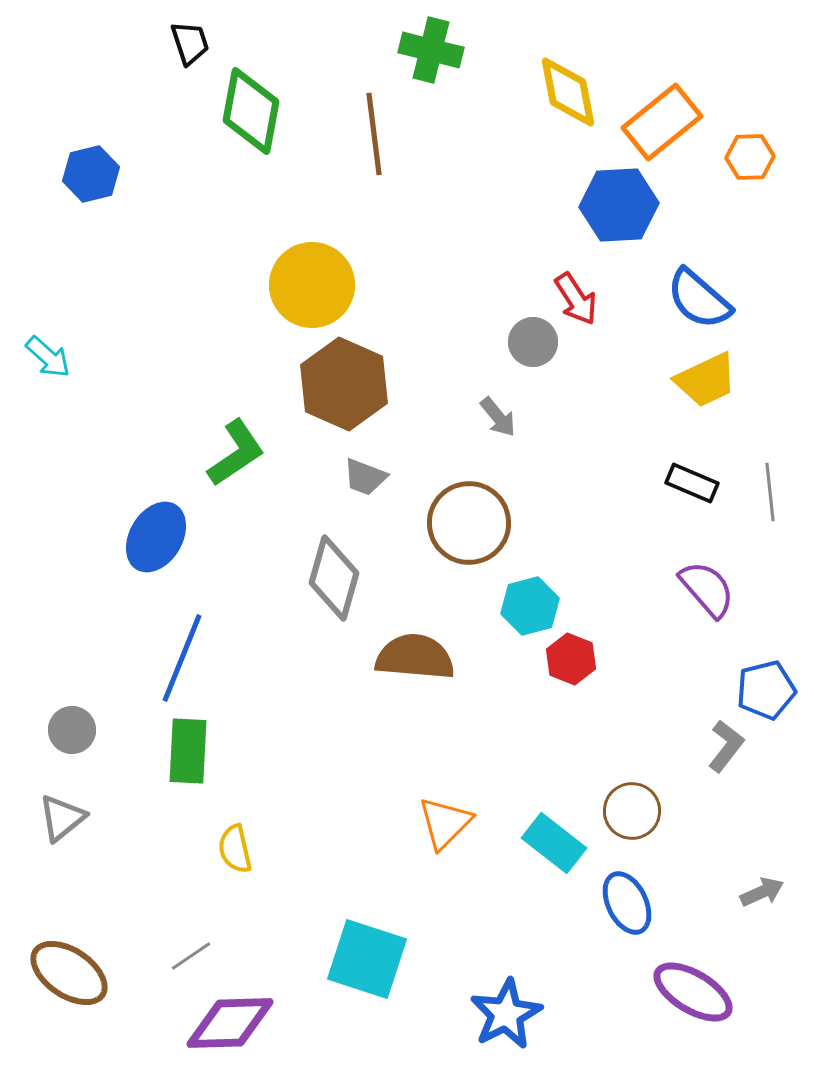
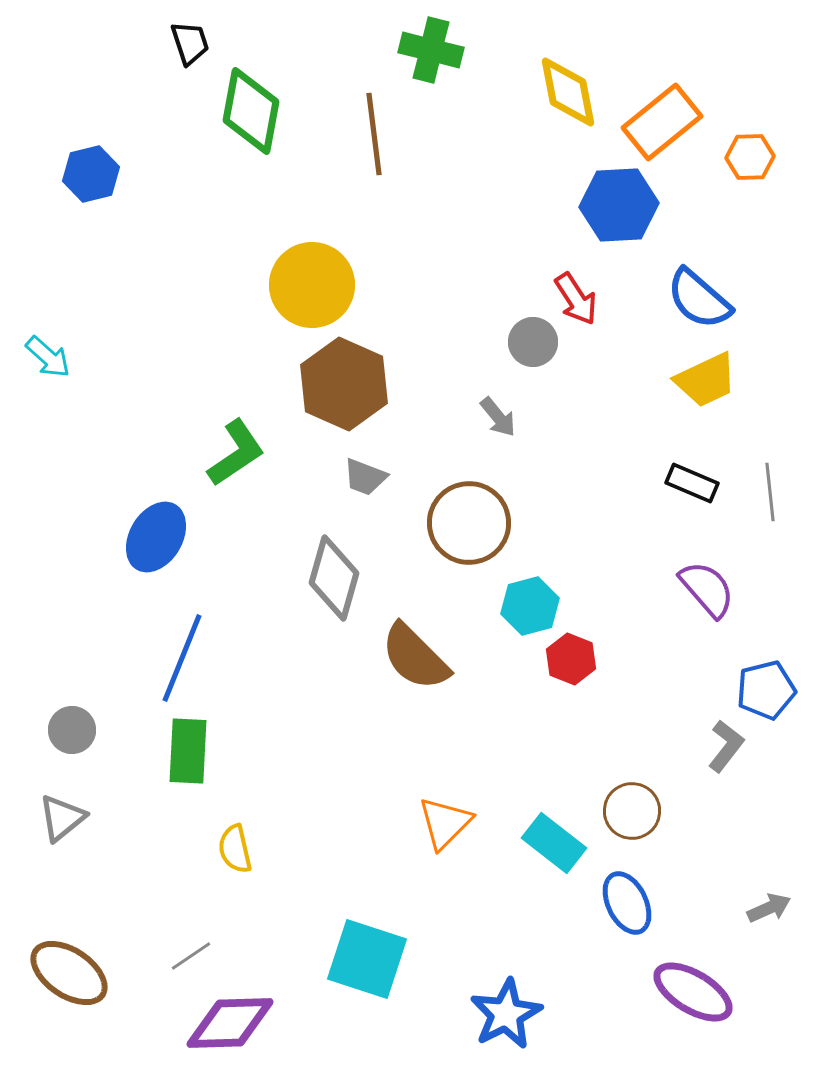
brown semicircle at (415, 657): rotated 140 degrees counterclockwise
gray arrow at (762, 892): moved 7 px right, 16 px down
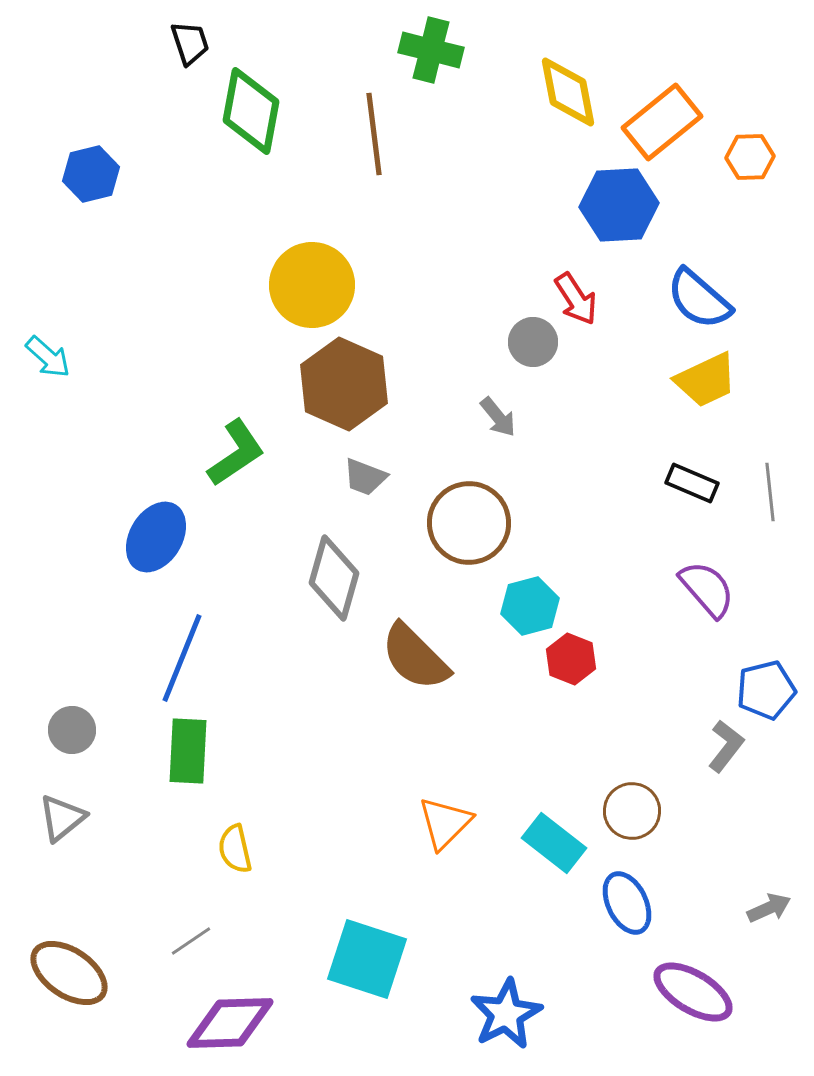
gray line at (191, 956): moved 15 px up
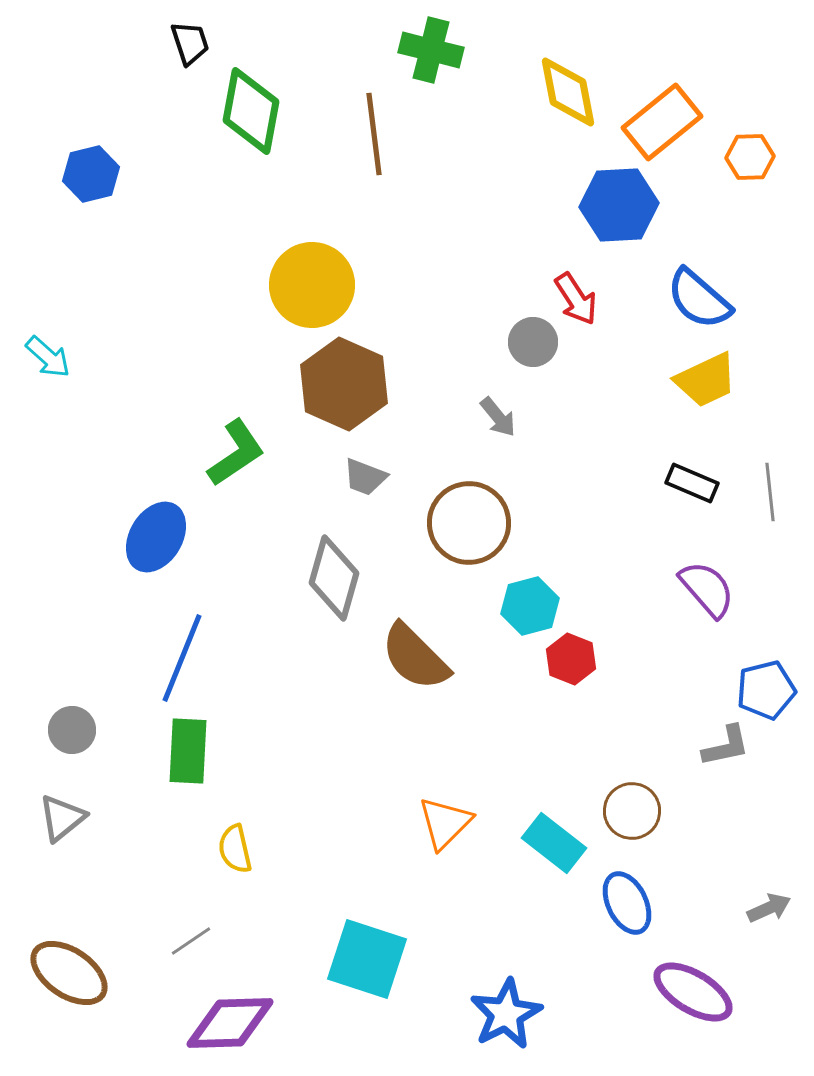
gray L-shape at (726, 746): rotated 40 degrees clockwise
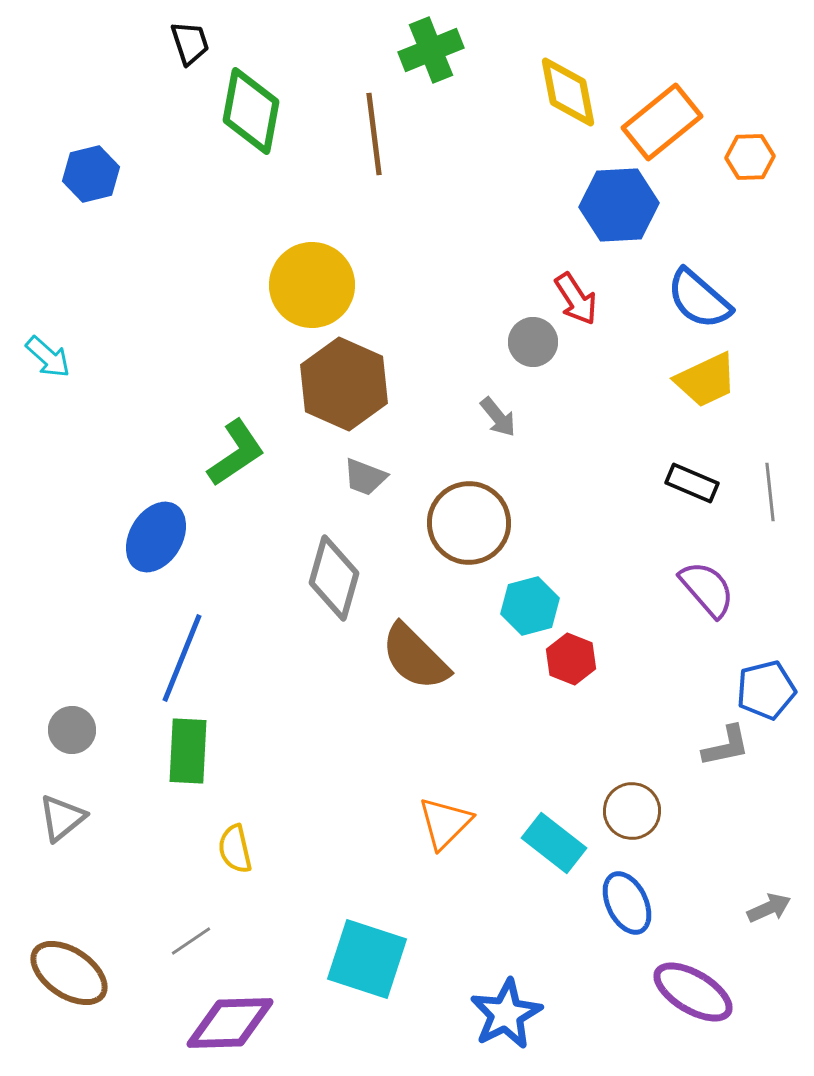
green cross at (431, 50): rotated 36 degrees counterclockwise
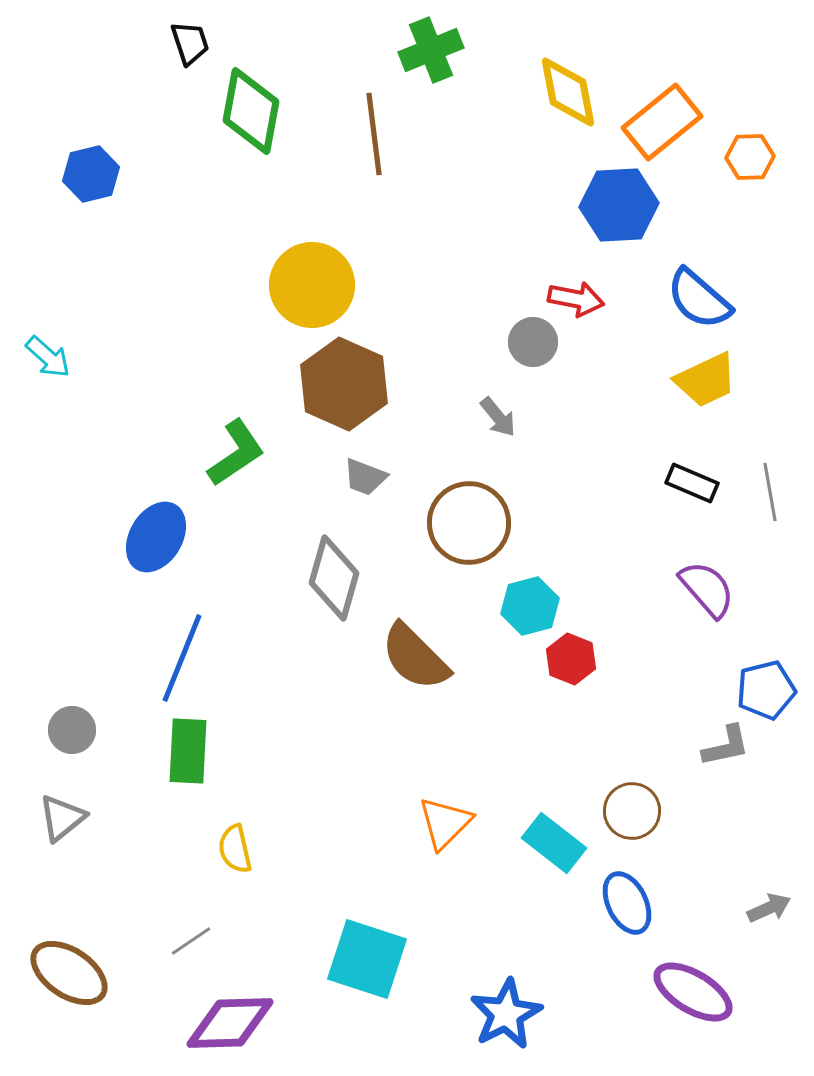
red arrow at (576, 299): rotated 46 degrees counterclockwise
gray line at (770, 492): rotated 4 degrees counterclockwise
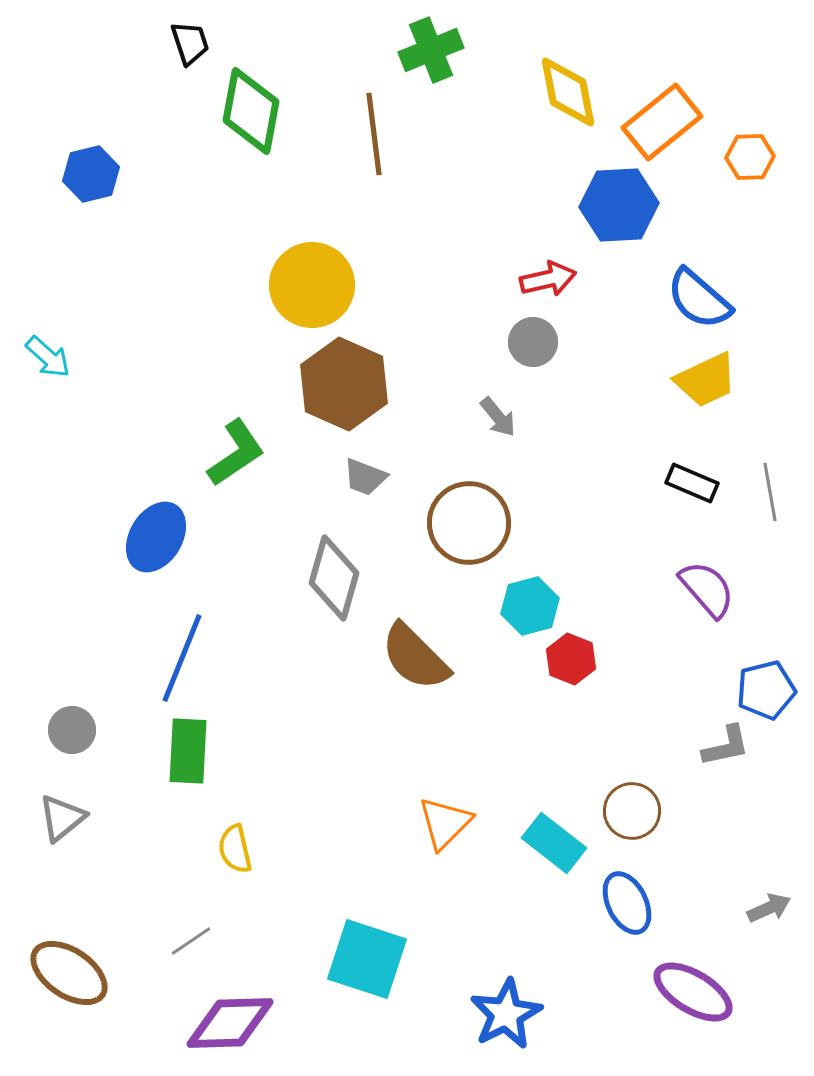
red arrow at (576, 299): moved 28 px left, 20 px up; rotated 24 degrees counterclockwise
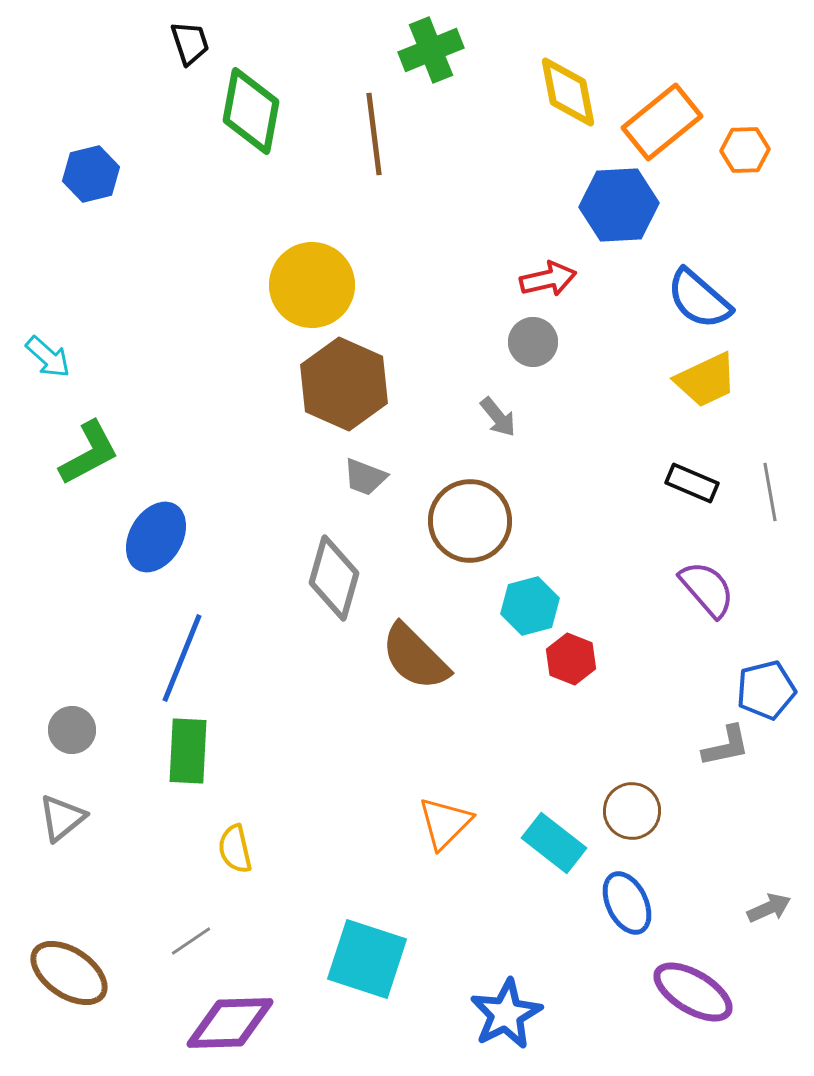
orange hexagon at (750, 157): moved 5 px left, 7 px up
green L-shape at (236, 453): moved 147 px left; rotated 6 degrees clockwise
brown circle at (469, 523): moved 1 px right, 2 px up
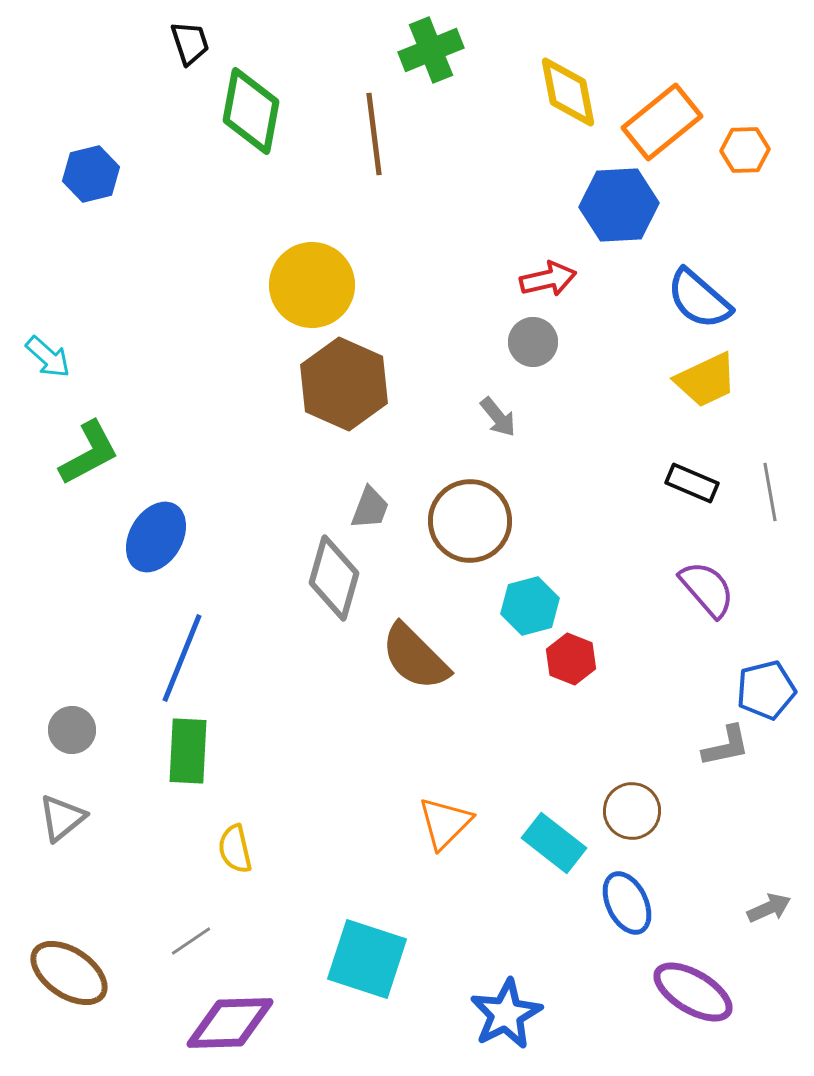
gray trapezoid at (365, 477): moved 5 px right, 31 px down; rotated 90 degrees counterclockwise
